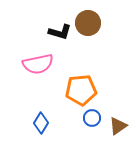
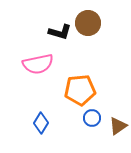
orange pentagon: moved 1 px left
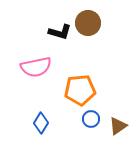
pink semicircle: moved 2 px left, 3 px down
blue circle: moved 1 px left, 1 px down
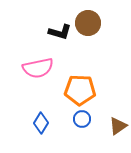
pink semicircle: moved 2 px right, 1 px down
orange pentagon: rotated 8 degrees clockwise
blue circle: moved 9 px left
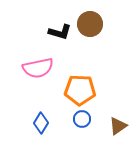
brown circle: moved 2 px right, 1 px down
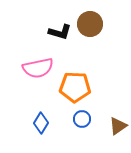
orange pentagon: moved 5 px left, 3 px up
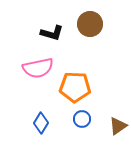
black L-shape: moved 8 px left, 1 px down
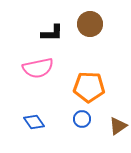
black L-shape: rotated 15 degrees counterclockwise
orange pentagon: moved 14 px right
blue diamond: moved 7 px left, 1 px up; rotated 65 degrees counterclockwise
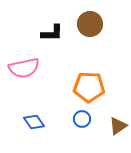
pink semicircle: moved 14 px left
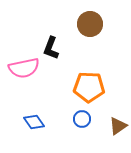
black L-shape: moved 1 px left, 15 px down; rotated 110 degrees clockwise
